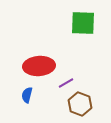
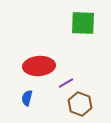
blue semicircle: moved 3 px down
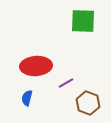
green square: moved 2 px up
red ellipse: moved 3 px left
brown hexagon: moved 8 px right, 1 px up
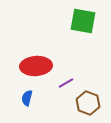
green square: rotated 8 degrees clockwise
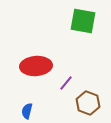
purple line: rotated 21 degrees counterclockwise
blue semicircle: moved 13 px down
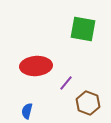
green square: moved 8 px down
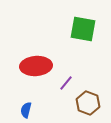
blue semicircle: moved 1 px left, 1 px up
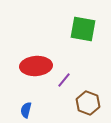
purple line: moved 2 px left, 3 px up
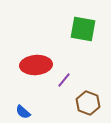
red ellipse: moved 1 px up
blue semicircle: moved 3 px left, 2 px down; rotated 63 degrees counterclockwise
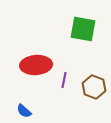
purple line: rotated 28 degrees counterclockwise
brown hexagon: moved 6 px right, 16 px up
blue semicircle: moved 1 px right, 1 px up
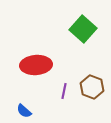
green square: rotated 32 degrees clockwise
purple line: moved 11 px down
brown hexagon: moved 2 px left
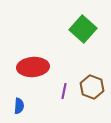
red ellipse: moved 3 px left, 2 px down
blue semicircle: moved 5 px left, 5 px up; rotated 126 degrees counterclockwise
